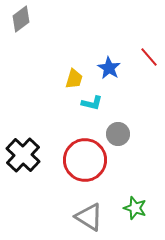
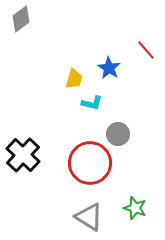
red line: moved 3 px left, 7 px up
red circle: moved 5 px right, 3 px down
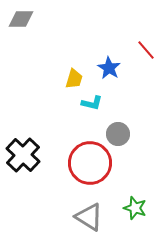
gray diamond: rotated 36 degrees clockwise
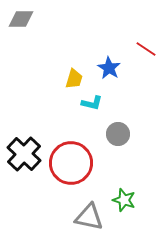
red line: moved 1 px up; rotated 15 degrees counterclockwise
black cross: moved 1 px right, 1 px up
red circle: moved 19 px left
green star: moved 11 px left, 8 px up
gray triangle: rotated 20 degrees counterclockwise
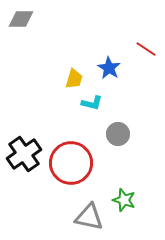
black cross: rotated 12 degrees clockwise
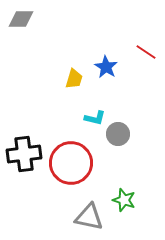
red line: moved 3 px down
blue star: moved 3 px left, 1 px up
cyan L-shape: moved 3 px right, 15 px down
black cross: rotated 28 degrees clockwise
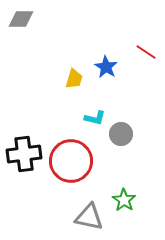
gray circle: moved 3 px right
red circle: moved 2 px up
green star: rotated 15 degrees clockwise
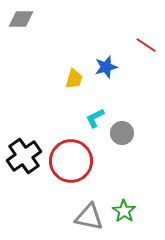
red line: moved 7 px up
blue star: rotated 25 degrees clockwise
cyan L-shape: rotated 140 degrees clockwise
gray circle: moved 1 px right, 1 px up
black cross: moved 2 px down; rotated 28 degrees counterclockwise
green star: moved 11 px down
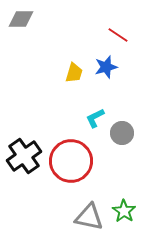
red line: moved 28 px left, 10 px up
yellow trapezoid: moved 6 px up
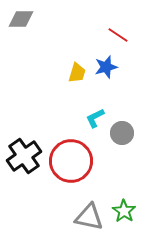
yellow trapezoid: moved 3 px right
